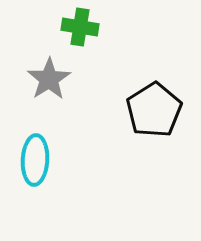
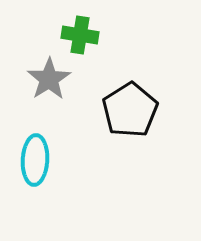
green cross: moved 8 px down
black pentagon: moved 24 px left
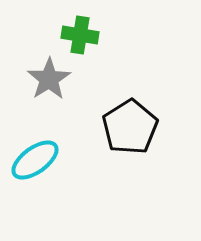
black pentagon: moved 17 px down
cyan ellipse: rotated 51 degrees clockwise
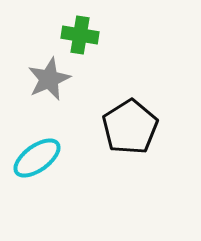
gray star: rotated 9 degrees clockwise
cyan ellipse: moved 2 px right, 2 px up
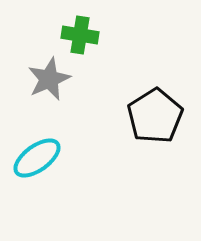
black pentagon: moved 25 px right, 11 px up
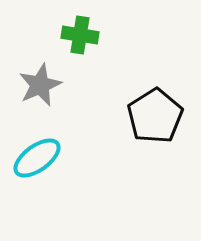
gray star: moved 9 px left, 6 px down
